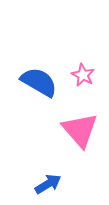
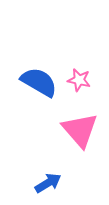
pink star: moved 4 px left, 5 px down; rotated 15 degrees counterclockwise
blue arrow: moved 1 px up
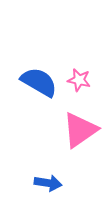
pink triangle: rotated 36 degrees clockwise
blue arrow: rotated 40 degrees clockwise
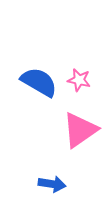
blue arrow: moved 4 px right, 1 px down
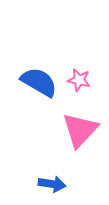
pink triangle: rotated 12 degrees counterclockwise
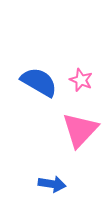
pink star: moved 2 px right; rotated 10 degrees clockwise
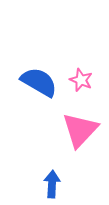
blue arrow: rotated 96 degrees counterclockwise
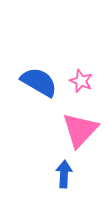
pink star: moved 1 px down
blue arrow: moved 12 px right, 10 px up
